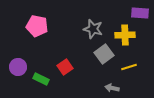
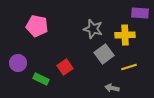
purple circle: moved 4 px up
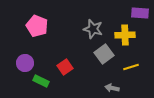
pink pentagon: rotated 10 degrees clockwise
purple circle: moved 7 px right
yellow line: moved 2 px right
green rectangle: moved 2 px down
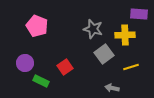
purple rectangle: moved 1 px left, 1 px down
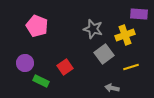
yellow cross: rotated 18 degrees counterclockwise
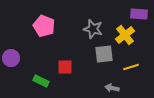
pink pentagon: moved 7 px right
yellow cross: rotated 18 degrees counterclockwise
gray square: rotated 30 degrees clockwise
purple circle: moved 14 px left, 5 px up
red square: rotated 35 degrees clockwise
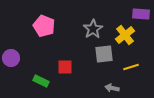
purple rectangle: moved 2 px right
gray star: rotated 24 degrees clockwise
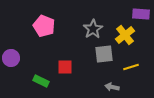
gray arrow: moved 1 px up
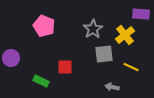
yellow line: rotated 42 degrees clockwise
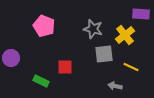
gray star: rotated 24 degrees counterclockwise
gray arrow: moved 3 px right, 1 px up
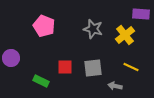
gray square: moved 11 px left, 14 px down
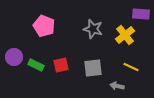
purple circle: moved 3 px right, 1 px up
red square: moved 4 px left, 2 px up; rotated 14 degrees counterclockwise
green rectangle: moved 5 px left, 16 px up
gray arrow: moved 2 px right
